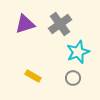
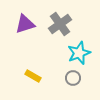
cyan star: moved 1 px right, 1 px down
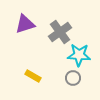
gray cross: moved 8 px down
cyan star: moved 2 px down; rotated 25 degrees clockwise
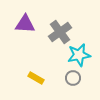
purple triangle: rotated 20 degrees clockwise
cyan star: rotated 15 degrees counterclockwise
yellow rectangle: moved 3 px right, 2 px down
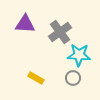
cyan star: rotated 15 degrees clockwise
